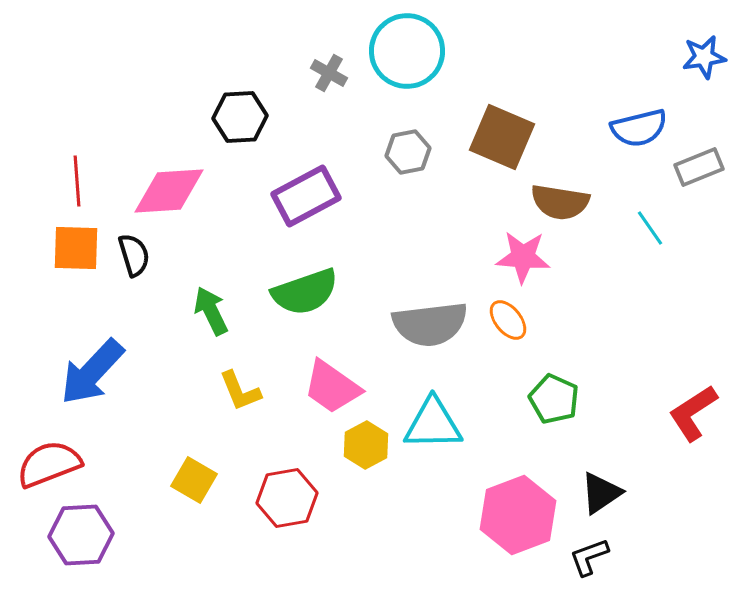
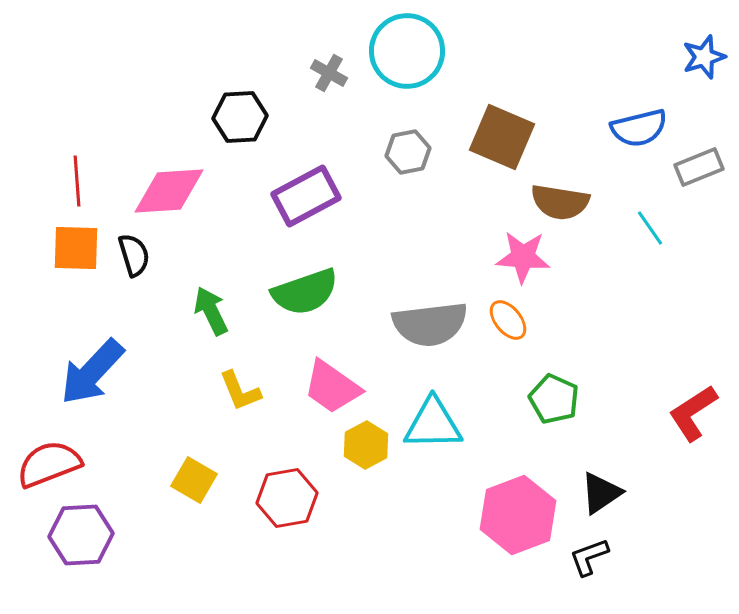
blue star: rotated 9 degrees counterclockwise
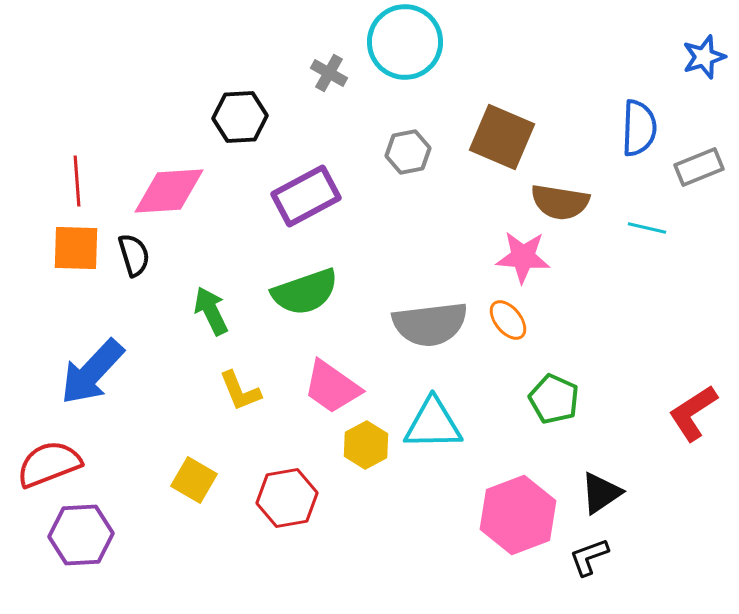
cyan circle: moved 2 px left, 9 px up
blue semicircle: rotated 74 degrees counterclockwise
cyan line: moved 3 px left; rotated 42 degrees counterclockwise
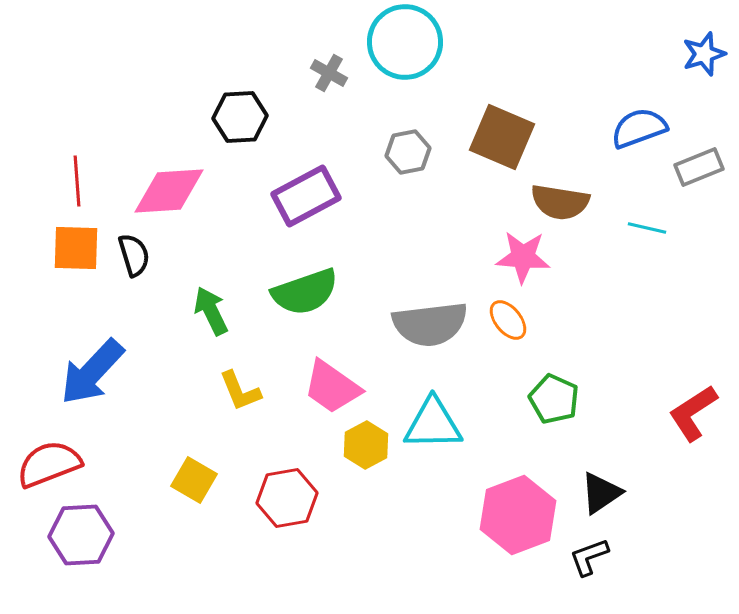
blue star: moved 3 px up
blue semicircle: rotated 112 degrees counterclockwise
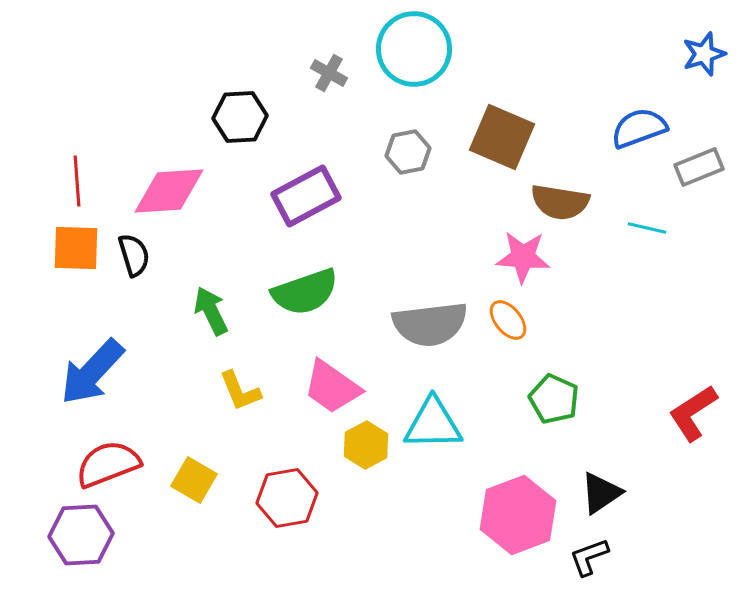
cyan circle: moved 9 px right, 7 px down
red semicircle: moved 59 px right
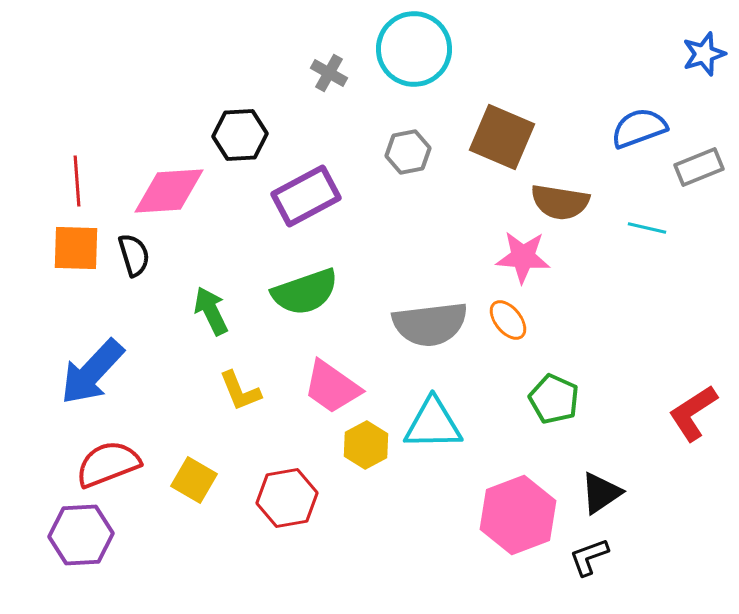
black hexagon: moved 18 px down
